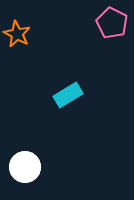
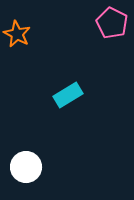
white circle: moved 1 px right
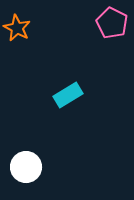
orange star: moved 6 px up
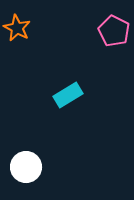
pink pentagon: moved 2 px right, 8 px down
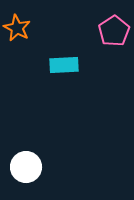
pink pentagon: rotated 12 degrees clockwise
cyan rectangle: moved 4 px left, 30 px up; rotated 28 degrees clockwise
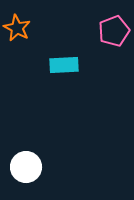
pink pentagon: rotated 12 degrees clockwise
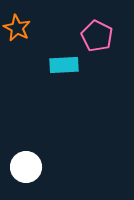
pink pentagon: moved 17 px left, 5 px down; rotated 24 degrees counterclockwise
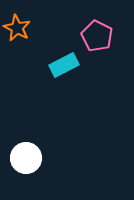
cyan rectangle: rotated 24 degrees counterclockwise
white circle: moved 9 px up
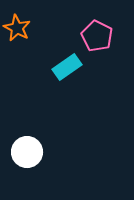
cyan rectangle: moved 3 px right, 2 px down; rotated 8 degrees counterclockwise
white circle: moved 1 px right, 6 px up
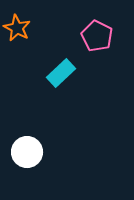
cyan rectangle: moved 6 px left, 6 px down; rotated 8 degrees counterclockwise
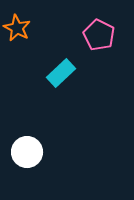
pink pentagon: moved 2 px right, 1 px up
